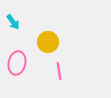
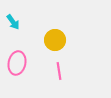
yellow circle: moved 7 px right, 2 px up
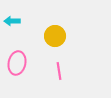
cyan arrow: moved 1 px left, 1 px up; rotated 126 degrees clockwise
yellow circle: moved 4 px up
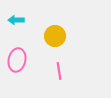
cyan arrow: moved 4 px right, 1 px up
pink ellipse: moved 3 px up
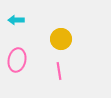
yellow circle: moved 6 px right, 3 px down
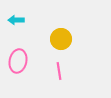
pink ellipse: moved 1 px right, 1 px down
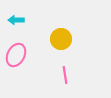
pink ellipse: moved 2 px left, 6 px up; rotated 15 degrees clockwise
pink line: moved 6 px right, 4 px down
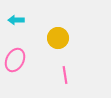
yellow circle: moved 3 px left, 1 px up
pink ellipse: moved 1 px left, 5 px down
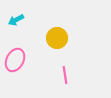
cyan arrow: rotated 28 degrees counterclockwise
yellow circle: moved 1 px left
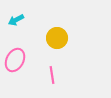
pink line: moved 13 px left
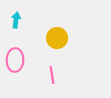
cyan arrow: rotated 126 degrees clockwise
pink ellipse: rotated 25 degrees counterclockwise
